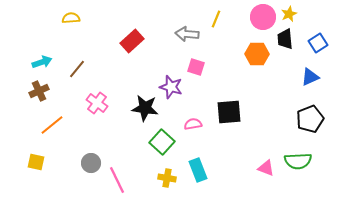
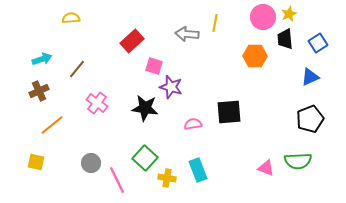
yellow line: moved 1 px left, 4 px down; rotated 12 degrees counterclockwise
orange hexagon: moved 2 px left, 2 px down
cyan arrow: moved 3 px up
pink square: moved 42 px left, 1 px up
green square: moved 17 px left, 16 px down
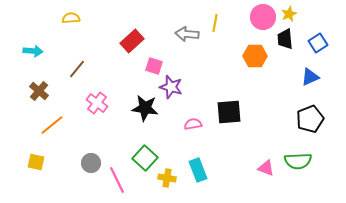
cyan arrow: moved 9 px left, 8 px up; rotated 24 degrees clockwise
brown cross: rotated 24 degrees counterclockwise
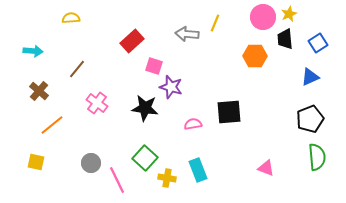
yellow line: rotated 12 degrees clockwise
green semicircle: moved 19 px right, 4 px up; rotated 92 degrees counterclockwise
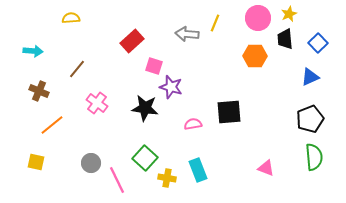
pink circle: moved 5 px left, 1 px down
blue square: rotated 12 degrees counterclockwise
brown cross: rotated 18 degrees counterclockwise
green semicircle: moved 3 px left
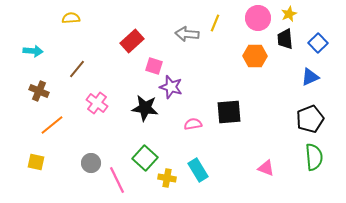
cyan rectangle: rotated 10 degrees counterclockwise
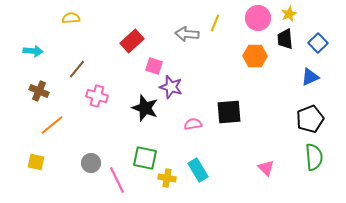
pink cross: moved 7 px up; rotated 20 degrees counterclockwise
black star: rotated 12 degrees clockwise
green square: rotated 30 degrees counterclockwise
pink triangle: rotated 24 degrees clockwise
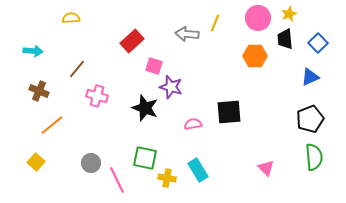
yellow square: rotated 30 degrees clockwise
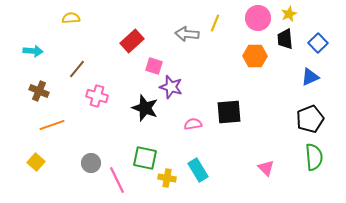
orange line: rotated 20 degrees clockwise
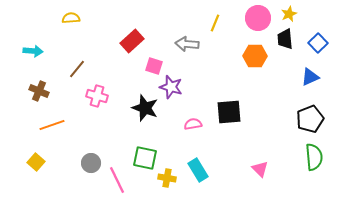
gray arrow: moved 10 px down
pink triangle: moved 6 px left, 1 px down
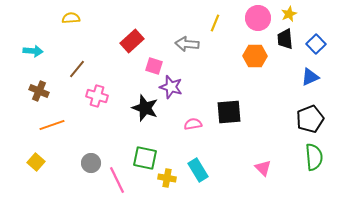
blue square: moved 2 px left, 1 px down
pink triangle: moved 3 px right, 1 px up
